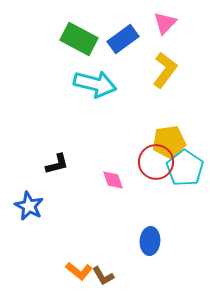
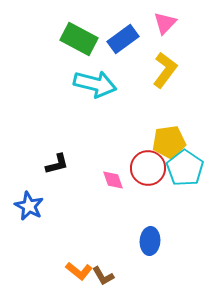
red circle: moved 8 px left, 6 px down
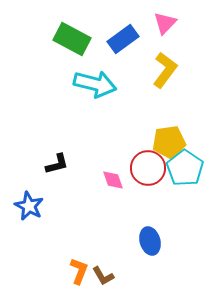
green rectangle: moved 7 px left
blue ellipse: rotated 20 degrees counterclockwise
orange L-shape: rotated 108 degrees counterclockwise
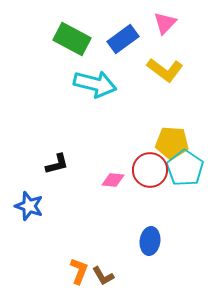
yellow L-shape: rotated 90 degrees clockwise
yellow pentagon: moved 3 px right, 1 px down; rotated 12 degrees clockwise
red circle: moved 2 px right, 2 px down
pink diamond: rotated 65 degrees counterclockwise
blue star: rotated 8 degrees counterclockwise
blue ellipse: rotated 24 degrees clockwise
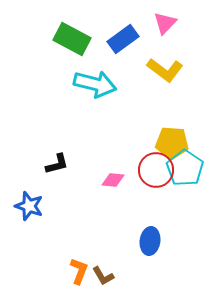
red circle: moved 6 px right
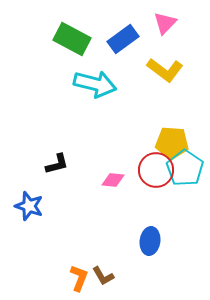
orange L-shape: moved 7 px down
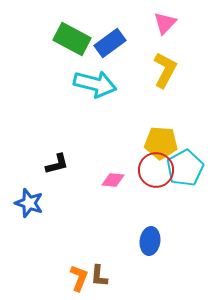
blue rectangle: moved 13 px left, 4 px down
yellow L-shape: rotated 99 degrees counterclockwise
yellow pentagon: moved 11 px left
cyan pentagon: rotated 9 degrees clockwise
blue star: moved 3 px up
brown L-shape: moved 4 px left; rotated 35 degrees clockwise
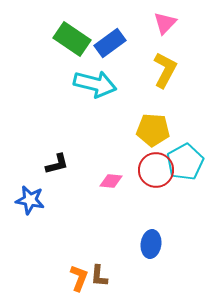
green rectangle: rotated 6 degrees clockwise
yellow pentagon: moved 8 px left, 13 px up
cyan pentagon: moved 6 px up
pink diamond: moved 2 px left, 1 px down
blue star: moved 1 px right, 3 px up; rotated 8 degrees counterclockwise
blue ellipse: moved 1 px right, 3 px down
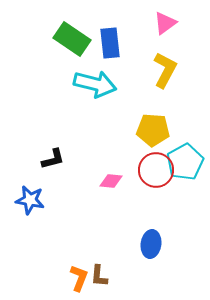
pink triangle: rotated 10 degrees clockwise
blue rectangle: rotated 60 degrees counterclockwise
black L-shape: moved 4 px left, 5 px up
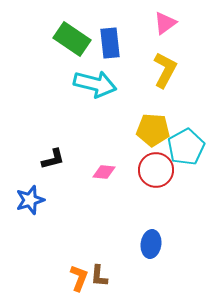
cyan pentagon: moved 1 px right, 15 px up
pink diamond: moved 7 px left, 9 px up
blue star: rotated 28 degrees counterclockwise
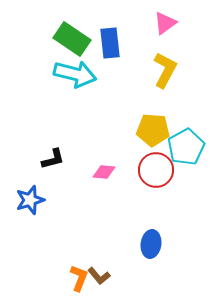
cyan arrow: moved 20 px left, 10 px up
brown L-shape: rotated 45 degrees counterclockwise
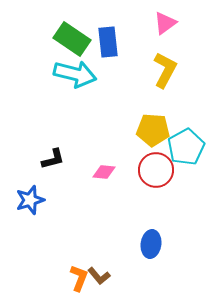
blue rectangle: moved 2 px left, 1 px up
